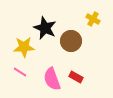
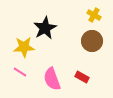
yellow cross: moved 1 px right, 4 px up
black star: rotated 20 degrees clockwise
brown circle: moved 21 px right
red rectangle: moved 6 px right
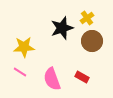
yellow cross: moved 7 px left, 3 px down; rotated 24 degrees clockwise
black star: moved 17 px right; rotated 10 degrees clockwise
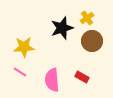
pink semicircle: moved 1 px down; rotated 15 degrees clockwise
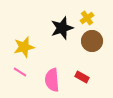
yellow star: rotated 10 degrees counterclockwise
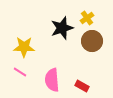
yellow star: rotated 15 degrees clockwise
red rectangle: moved 9 px down
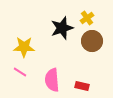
red rectangle: rotated 16 degrees counterclockwise
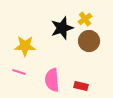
yellow cross: moved 2 px left, 1 px down
brown circle: moved 3 px left
yellow star: moved 1 px right, 1 px up
pink line: moved 1 px left; rotated 16 degrees counterclockwise
red rectangle: moved 1 px left
